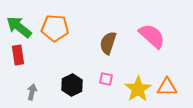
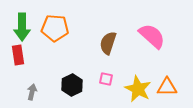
green arrow: moved 3 px right; rotated 128 degrees counterclockwise
yellow star: rotated 12 degrees counterclockwise
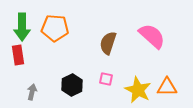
yellow star: moved 1 px down
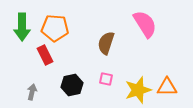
pink semicircle: moved 7 px left, 12 px up; rotated 16 degrees clockwise
brown semicircle: moved 2 px left
red rectangle: moved 27 px right; rotated 18 degrees counterclockwise
black hexagon: rotated 15 degrees clockwise
yellow star: rotated 28 degrees clockwise
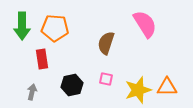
green arrow: moved 1 px up
red rectangle: moved 3 px left, 4 px down; rotated 18 degrees clockwise
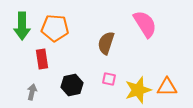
pink square: moved 3 px right
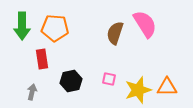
brown semicircle: moved 9 px right, 10 px up
black hexagon: moved 1 px left, 4 px up
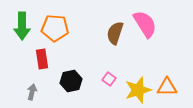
pink square: rotated 24 degrees clockwise
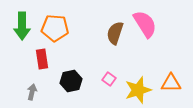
orange triangle: moved 4 px right, 4 px up
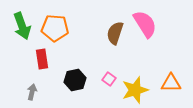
green arrow: rotated 20 degrees counterclockwise
black hexagon: moved 4 px right, 1 px up
yellow star: moved 3 px left
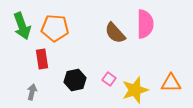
pink semicircle: rotated 32 degrees clockwise
brown semicircle: rotated 60 degrees counterclockwise
